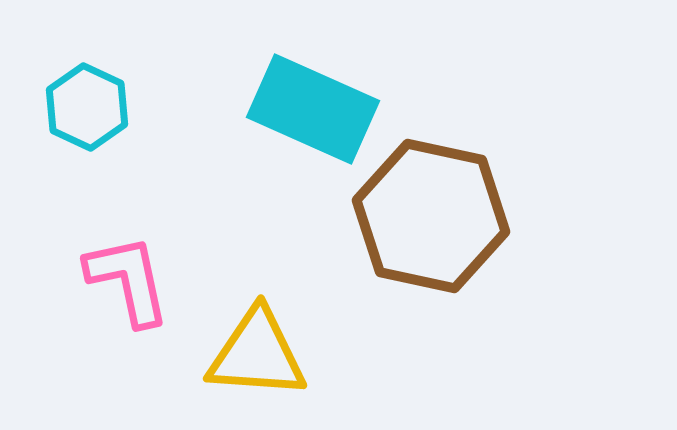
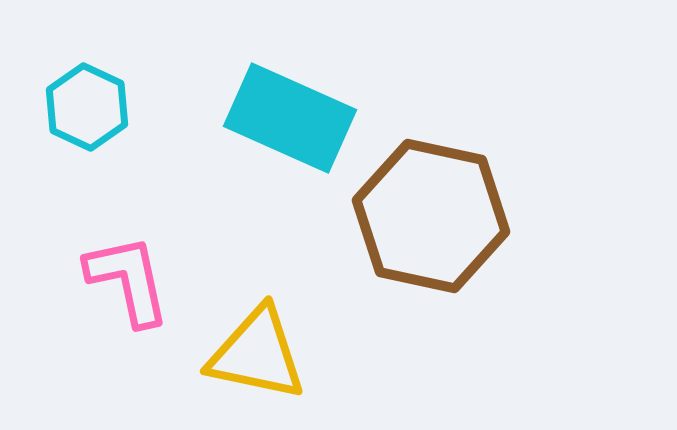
cyan rectangle: moved 23 px left, 9 px down
yellow triangle: rotated 8 degrees clockwise
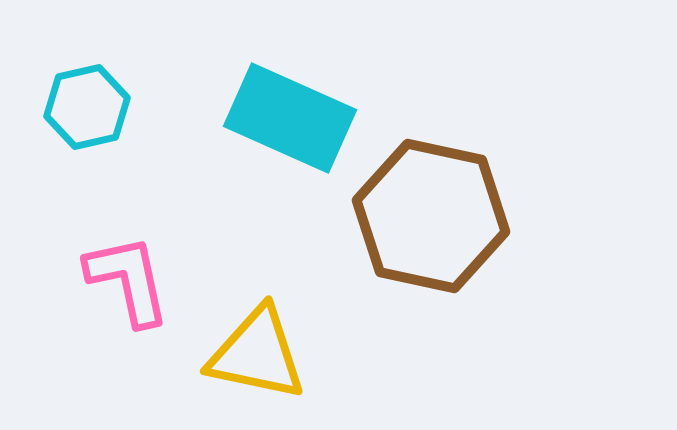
cyan hexagon: rotated 22 degrees clockwise
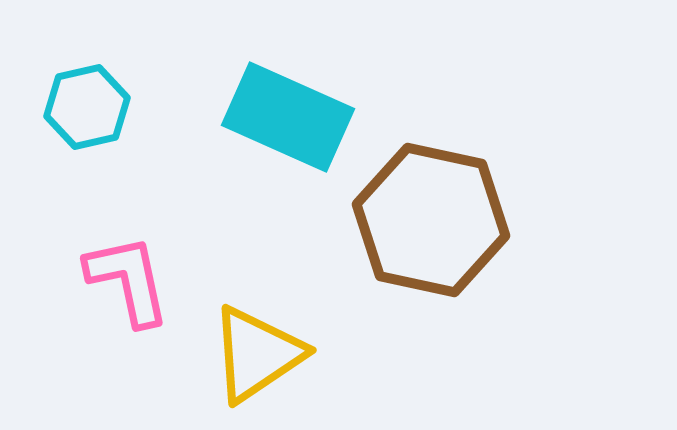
cyan rectangle: moved 2 px left, 1 px up
brown hexagon: moved 4 px down
yellow triangle: rotated 46 degrees counterclockwise
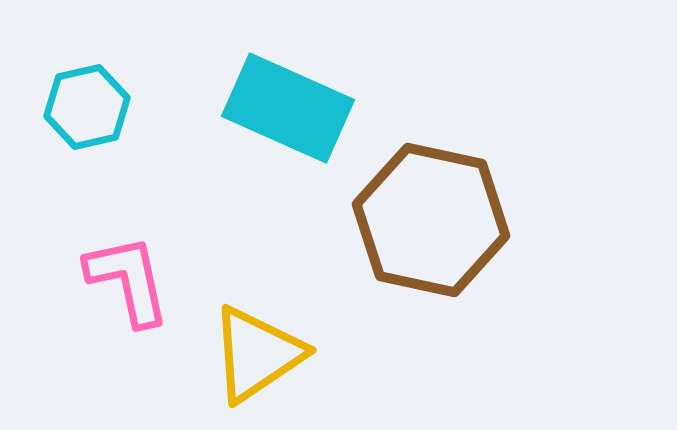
cyan rectangle: moved 9 px up
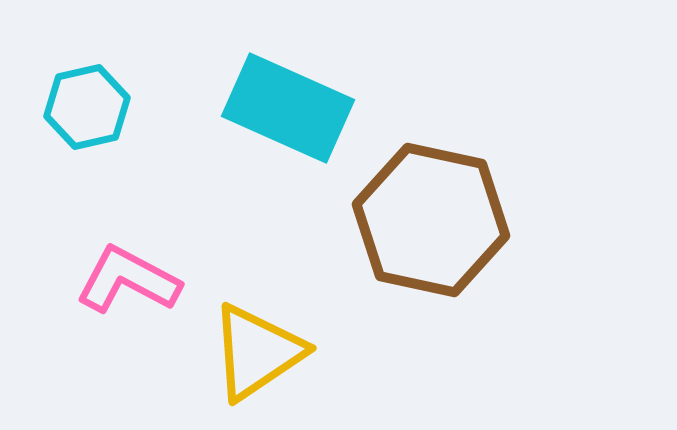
pink L-shape: rotated 50 degrees counterclockwise
yellow triangle: moved 2 px up
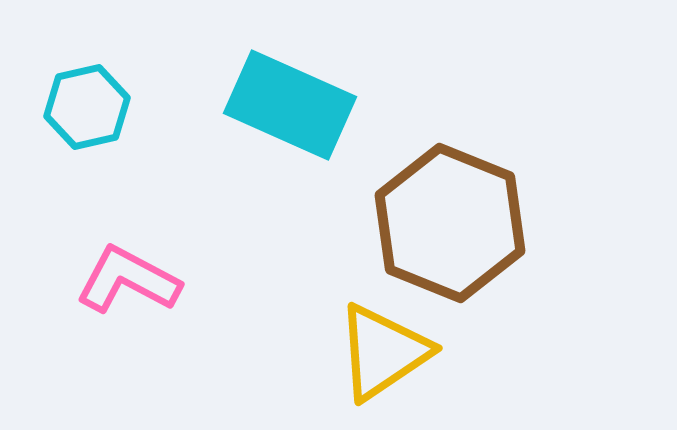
cyan rectangle: moved 2 px right, 3 px up
brown hexagon: moved 19 px right, 3 px down; rotated 10 degrees clockwise
yellow triangle: moved 126 px right
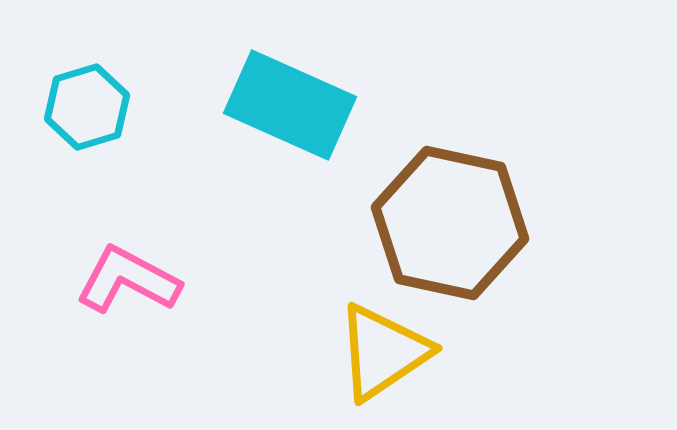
cyan hexagon: rotated 4 degrees counterclockwise
brown hexagon: rotated 10 degrees counterclockwise
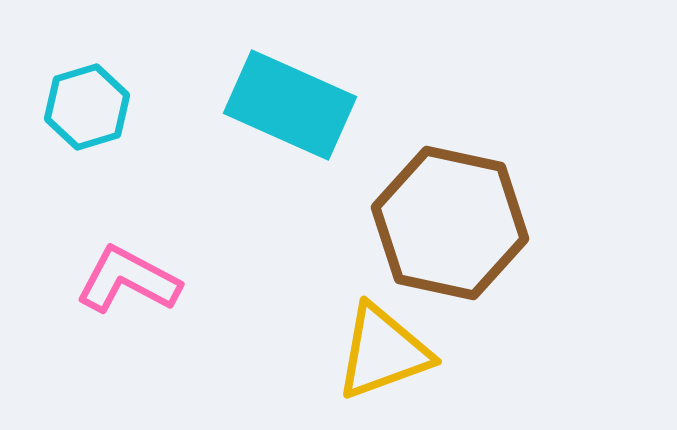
yellow triangle: rotated 14 degrees clockwise
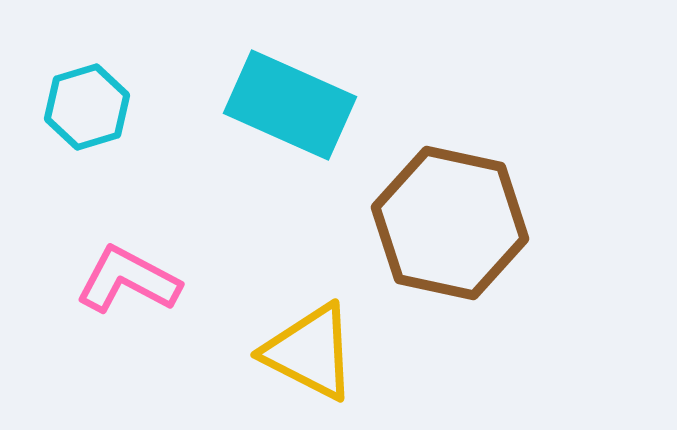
yellow triangle: moved 73 px left; rotated 47 degrees clockwise
